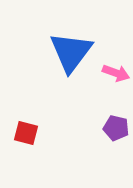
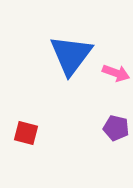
blue triangle: moved 3 px down
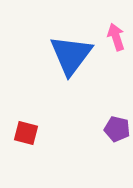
pink arrow: moved 36 px up; rotated 128 degrees counterclockwise
purple pentagon: moved 1 px right, 1 px down
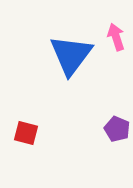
purple pentagon: rotated 10 degrees clockwise
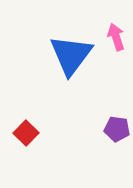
purple pentagon: rotated 15 degrees counterclockwise
red square: rotated 30 degrees clockwise
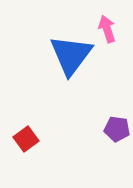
pink arrow: moved 9 px left, 8 px up
red square: moved 6 px down; rotated 10 degrees clockwise
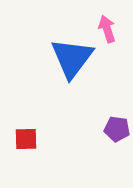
blue triangle: moved 1 px right, 3 px down
red square: rotated 35 degrees clockwise
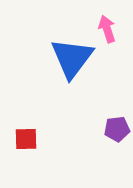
purple pentagon: rotated 15 degrees counterclockwise
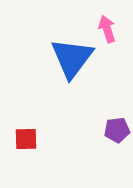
purple pentagon: moved 1 px down
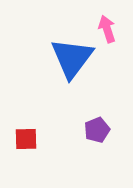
purple pentagon: moved 20 px left; rotated 15 degrees counterclockwise
